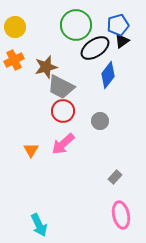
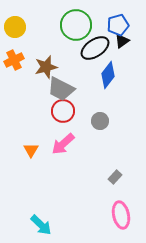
gray trapezoid: moved 2 px down
cyan arrow: moved 2 px right; rotated 20 degrees counterclockwise
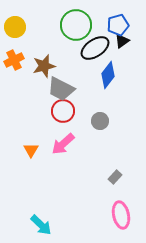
brown star: moved 2 px left, 1 px up
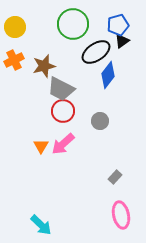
green circle: moved 3 px left, 1 px up
black ellipse: moved 1 px right, 4 px down
orange triangle: moved 10 px right, 4 px up
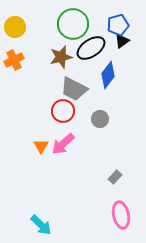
black ellipse: moved 5 px left, 4 px up
brown star: moved 17 px right, 9 px up
gray trapezoid: moved 13 px right
gray circle: moved 2 px up
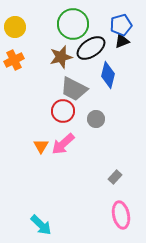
blue pentagon: moved 3 px right
black triangle: rotated 14 degrees clockwise
blue diamond: rotated 24 degrees counterclockwise
gray circle: moved 4 px left
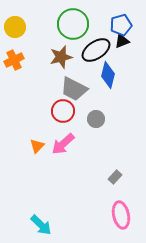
black ellipse: moved 5 px right, 2 px down
orange triangle: moved 4 px left; rotated 14 degrees clockwise
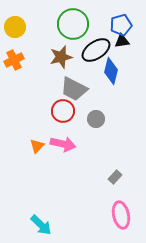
black triangle: rotated 14 degrees clockwise
blue diamond: moved 3 px right, 4 px up
pink arrow: rotated 125 degrees counterclockwise
